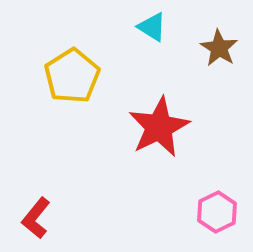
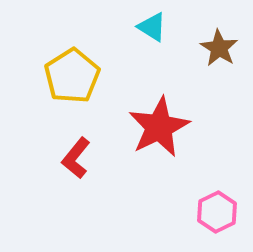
red L-shape: moved 40 px right, 60 px up
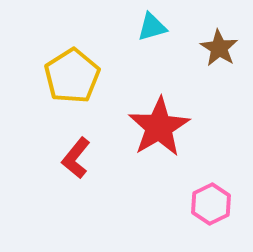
cyan triangle: rotated 48 degrees counterclockwise
red star: rotated 4 degrees counterclockwise
pink hexagon: moved 6 px left, 8 px up
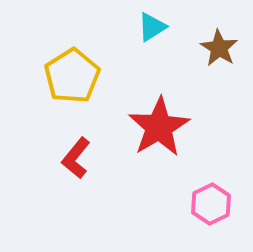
cyan triangle: rotated 16 degrees counterclockwise
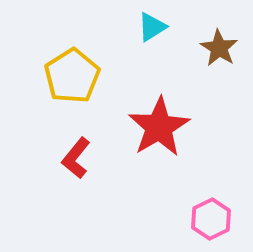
pink hexagon: moved 15 px down
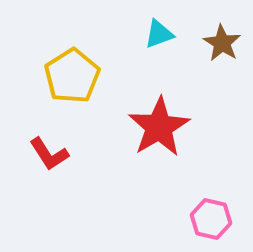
cyan triangle: moved 7 px right, 7 px down; rotated 12 degrees clockwise
brown star: moved 3 px right, 5 px up
red L-shape: moved 27 px left, 4 px up; rotated 72 degrees counterclockwise
pink hexagon: rotated 21 degrees counterclockwise
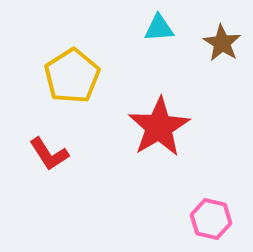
cyan triangle: moved 6 px up; rotated 16 degrees clockwise
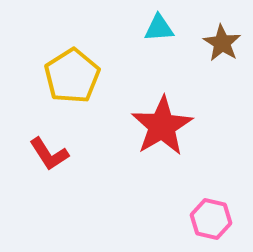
red star: moved 3 px right, 1 px up
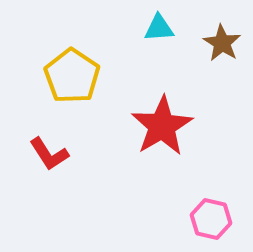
yellow pentagon: rotated 6 degrees counterclockwise
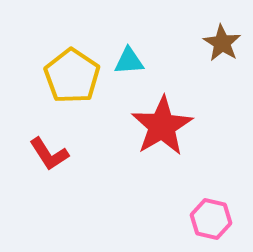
cyan triangle: moved 30 px left, 33 px down
